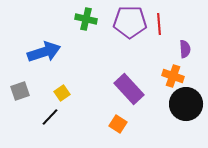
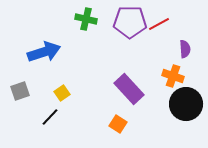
red line: rotated 65 degrees clockwise
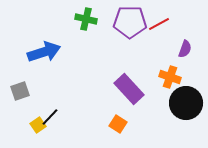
purple semicircle: rotated 24 degrees clockwise
orange cross: moved 3 px left, 1 px down
yellow square: moved 24 px left, 32 px down
black circle: moved 1 px up
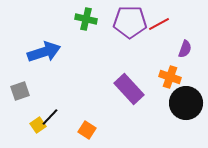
orange square: moved 31 px left, 6 px down
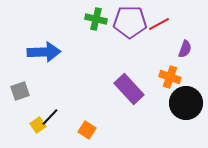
green cross: moved 10 px right
blue arrow: rotated 16 degrees clockwise
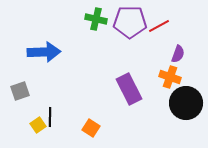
red line: moved 2 px down
purple semicircle: moved 7 px left, 5 px down
purple rectangle: rotated 16 degrees clockwise
black line: rotated 42 degrees counterclockwise
orange square: moved 4 px right, 2 px up
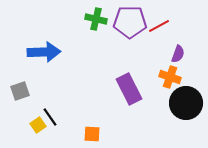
black line: rotated 36 degrees counterclockwise
orange square: moved 1 px right, 6 px down; rotated 30 degrees counterclockwise
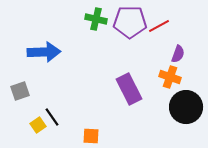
black circle: moved 4 px down
black line: moved 2 px right
orange square: moved 1 px left, 2 px down
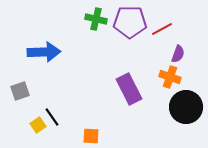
red line: moved 3 px right, 3 px down
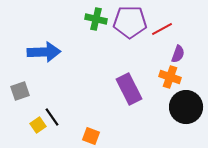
orange square: rotated 18 degrees clockwise
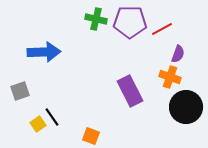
purple rectangle: moved 1 px right, 2 px down
yellow square: moved 1 px up
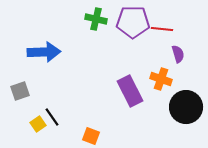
purple pentagon: moved 3 px right
red line: rotated 35 degrees clockwise
purple semicircle: rotated 36 degrees counterclockwise
orange cross: moved 9 px left, 2 px down
